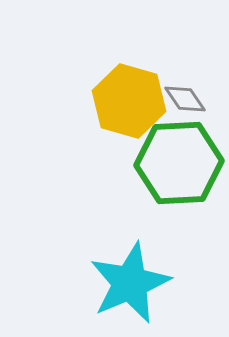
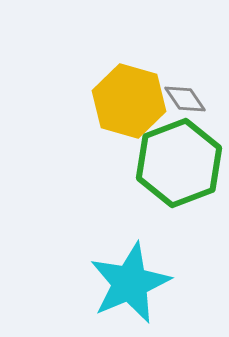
green hexagon: rotated 18 degrees counterclockwise
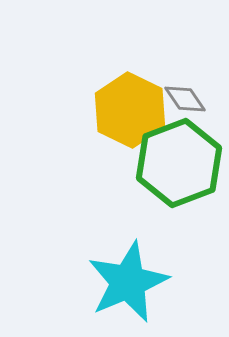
yellow hexagon: moved 1 px right, 9 px down; rotated 10 degrees clockwise
cyan star: moved 2 px left, 1 px up
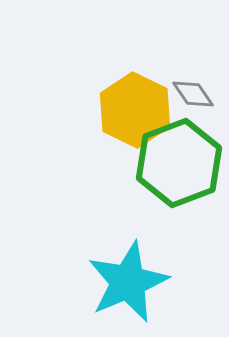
gray diamond: moved 8 px right, 5 px up
yellow hexagon: moved 5 px right
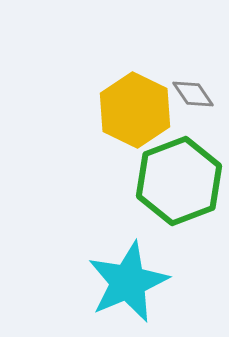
green hexagon: moved 18 px down
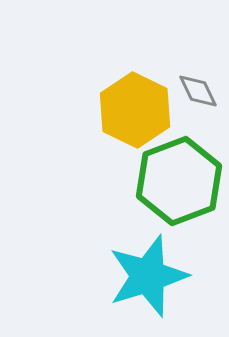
gray diamond: moved 5 px right, 3 px up; rotated 9 degrees clockwise
cyan star: moved 20 px right, 6 px up; rotated 6 degrees clockwise
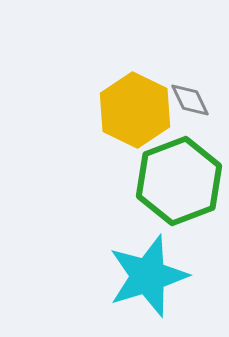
gray diamond: moved 8 px left, 9 px down
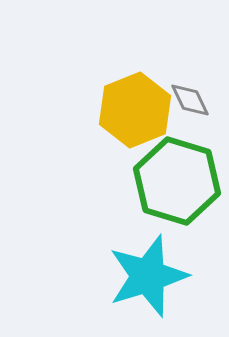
yellow hexagon: rotated 12 degrees clockwise
green hexagon: moved 2 px left; rotated 22 degrees counterclockwise
